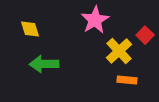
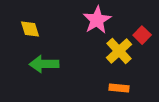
pink star: moved 2 px right
red square: moved 3 px left
orange rectangle: moved 8 px left, 8 px down
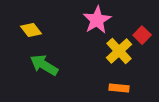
yellow diamond: moved 1 px right, 1 px down; rotated 20 degrees counterclockwise
green arrow: moved 1 px down; rotated 32 degrees clockwise
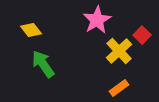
green arrow: moved 1 px left, 1 px up; rotated 24 degrees clockwise
orange rectangle: rotated 42 degrees counterclockwise
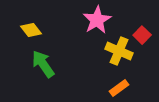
yellow cross: rotated 24 degrees counterclockwise
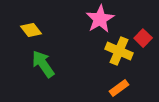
pink star: moved 3 px right, 1 px up
red square: moved 1 px right, 3 px down
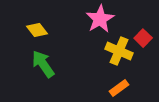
yellow diamond: moved 6 px right
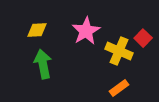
pink star: moved 14 px left, 12 px down
yellow diamond: rotated 55 degrees counterclockwise
green arrow: rotated 24 degrees clockwise
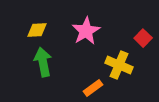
yellow cross: moved 14 px down
green arrow: moved 2 px up
orange rectangle: moved 26 px left
